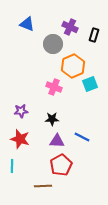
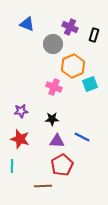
red pentagon: moved 1 px right
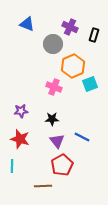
purple triangle: rotated 49 degrees clockwise
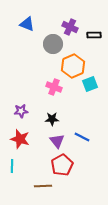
black rectangle: rotated 72 degrees clockwise
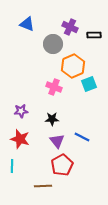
cyan square: moved 1 px left
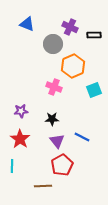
cyan square: moved 5 px right, 6 px down
red star: rotated 18 degrees clockwise
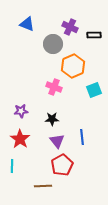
blue line: rotated 56 degrees clockwise
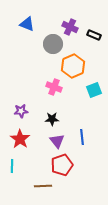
black rectangle: rotated 24 degrees clockwise
red pentagon: rotated 10 degrees clockwise
